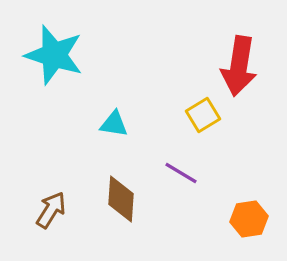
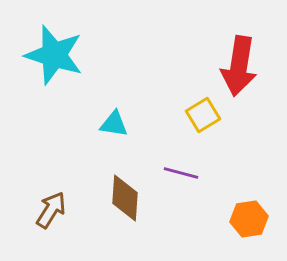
purple line: rotated 16 degrees counterclockwise
brown diamond: moved 4 px right, 1 px up
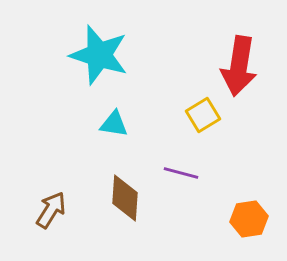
cyan star: moved 45 px right
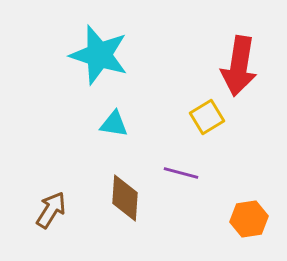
yellow square: moved 4 px right, 2 px down
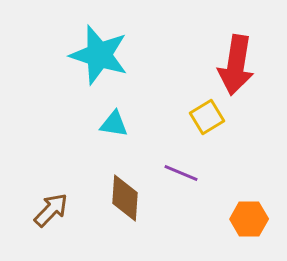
red arrow: moved 3 px left, 1 px up
purple line: rotated 8 degrees clockwise
brown arrow: rotated 12 degrees clockwise
orange hexagon: rotated 9 degrees clockwise
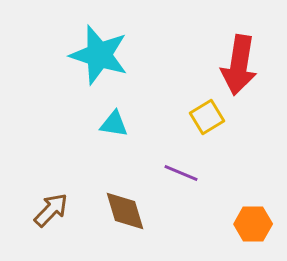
red arrow: moved 3 px right
brown diamond: moved 13 px down; rotated 21 degrees counterclockwise
orange hexagon: moved 4 px right, 5 px down
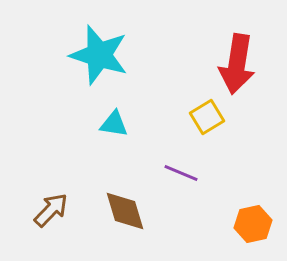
red arrow: moved 2 px left, 1 px up
orange hexagon: rotated 12 degrees counterclockwise
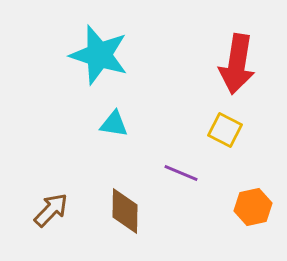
yellow square: moved 18 px right, 13 px down; rotated 32 degrees counterclockwise
brown diamond: rotated 18 degrees clockwise
orange hexagon: moved 17 px up
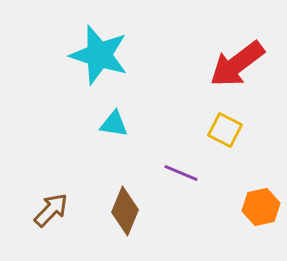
red arrow: rotated 44 degrees clockwise
orange hexagon: moved 8 px right
brown diamond: rotated 21 degrees clockwise
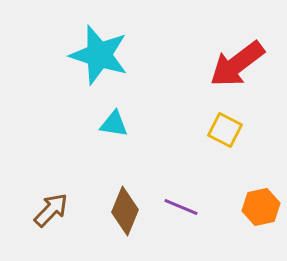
purple line: moved 34 px down
